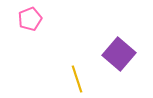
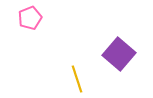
pink pentagon: moved 1 px up
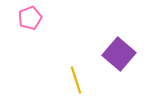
yellow line: moved 1 px left, 1 px down
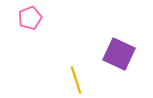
purple square: rotated 16 degrees counterclockwise
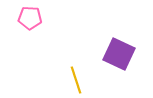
pink pentagon: rotated 25 degrees clockwise
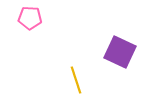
purple square: moved 1 px right, 2 px up
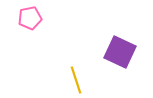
pink pentagon: rotated 15 degrees counterclockwise
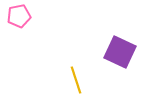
pink pentagon: moved 11 px left, 2 px up
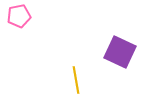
yellow line: rotated 8 degrees clockwise
